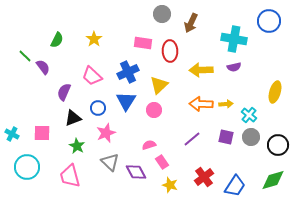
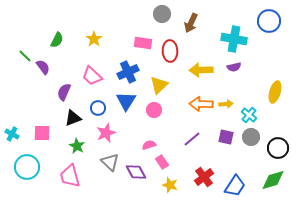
black circle at (278, 145): moved 3 px down
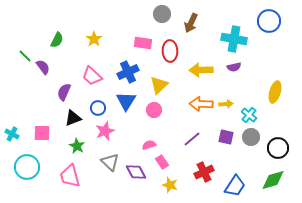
pink star at (106, 133): moved 1 px left, 2 px up
red cross at (204, 177): moved 5 px up; rotated 12 degrees clockwise
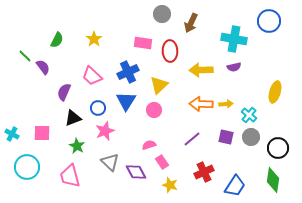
green diamond at (273, 180): rotated 65 degrees counterclockwise
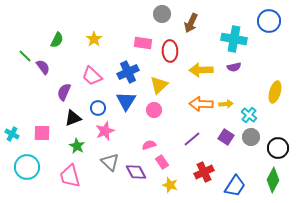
purple square at (226, 137): rotated 21 degrees clockwise
green diamond at (273, 180): rotated 20 degrees clockwise
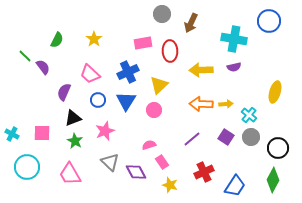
pink rectangle at (143, 43): rotated 18 degrees counterclockwise
pink trapezoid at (92, 76): moved 2 px left, 2 px up
blue circle at (98, 108): moved 8 px up
green star at (77, 146): moved 2 px left, 5 px up
pink trapezoid at (70, 176): moved 2 px up; rotated 15 degrees counterclockwise
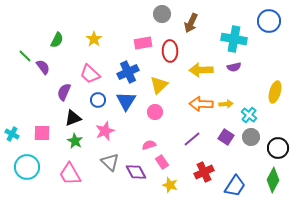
pink circle at (154, 110): moved 1 px right, 2 px down
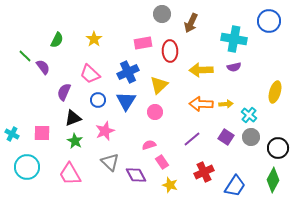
purple diamond at (136, 172): moved 3 px down
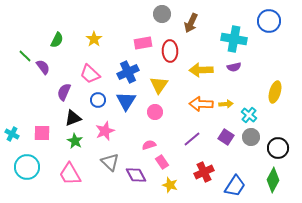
yellow triangle at (159, 85): rotated 12 degrees counterclockwise
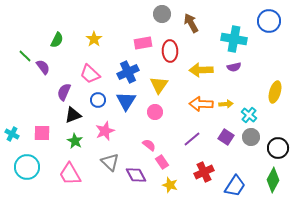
brown arrow at (191, 23): rotated 126 degrees clockwise
black triangle at (73, 118): moved 3 px up
pink semicircle at (149, 145): rotated 56 degrees clockwise
